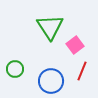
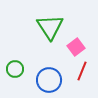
pink square: moved 1 px right, 2 px down
blue circle: moved 2 px left, 1 px up
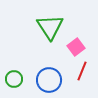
green circle: moved 1 px left, 10 px down
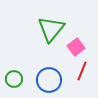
green triangle: moved 1 px right, 2 px down; rotated 12 degrees clockwise
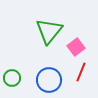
green triangle: moved 2 px left, 2 px down
red line: moved 1 px left, 1 px down
green circle: moved 2 px left, 1 px up
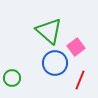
green triangle: rotated 28 degrees counterclockwise
red line: moved 1 px left, 8 px down
blue circle: moved 6 px right, 17 px up
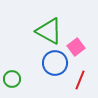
green triangle: rotated 12 degrees counterclockwise
green circle: moved 1 px down
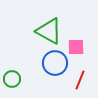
pink square: rotated 36 degrees clockwise
